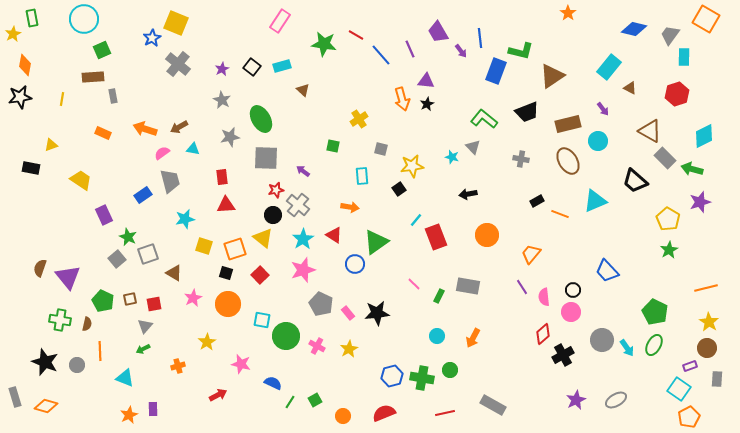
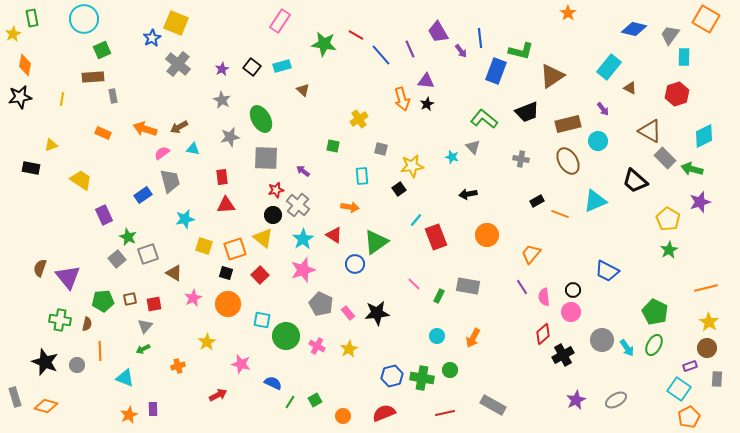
blue trapezoid at (607, 271): rotated 20 degrees counterclockwise
green pentagon at (103, 301): rotated 30 degrees counterclockwise
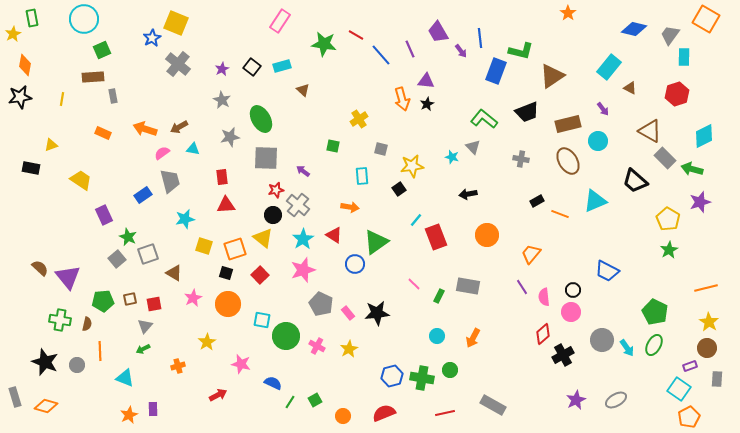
brown semicircle at (40, 268): rotated 114 degrees clockwise
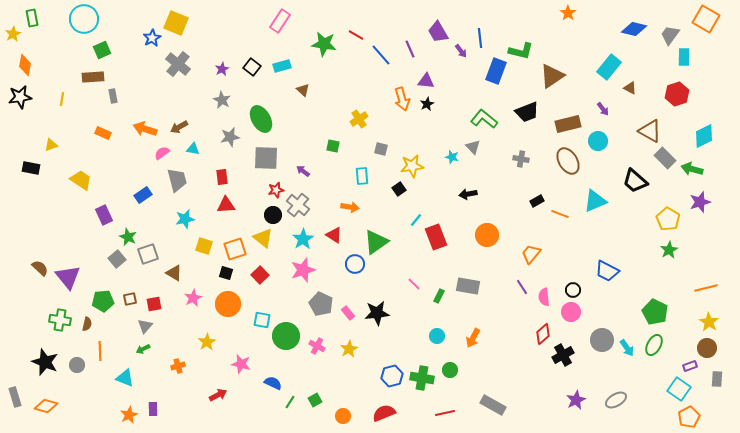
gray trapezoid at (170, 181): moved 7 px right, 1 px up
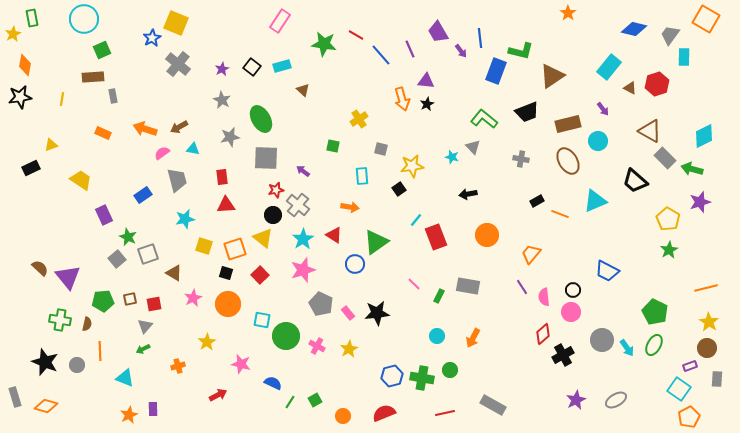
red hexagon at (677, 94): moved 20 px left, 10 px up
black rectangle at (31, 168): rotated 36 degrees counterclockwise
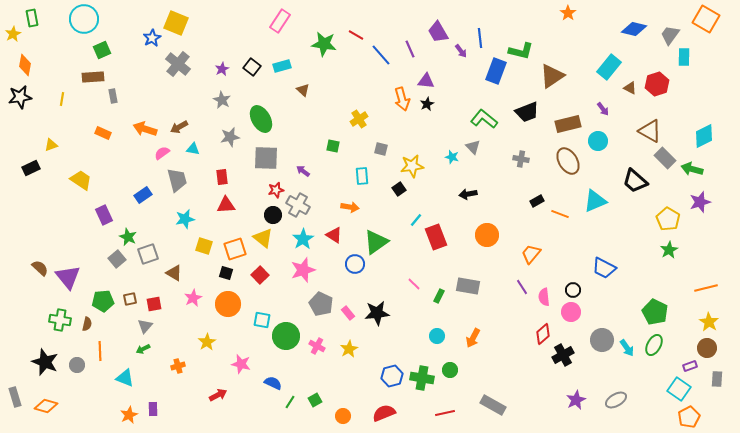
gray cross at (298, 205): rotated 10 degrees counterclockwise
blue trapezoid at (607, 271): moved 3 px left, 3 px up
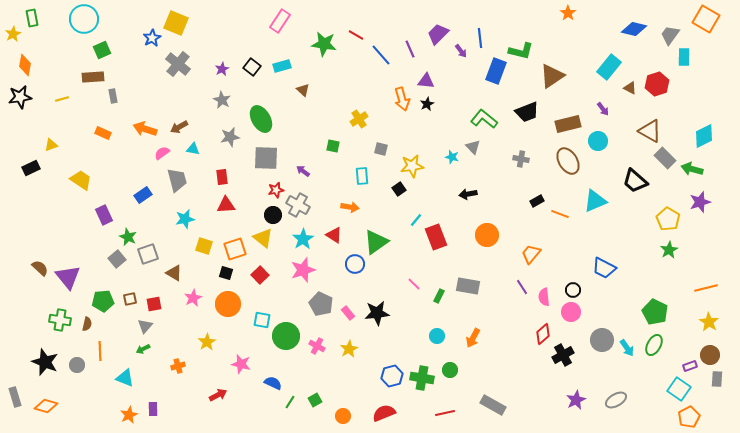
purple trapezoid at (438, 32): moved 2 px down; rotated 75 degrees clockwise
yellow line at (62, 99): rotated 64 degrees clockwise
brown circle at (707, 348): moved 3 px right, 7 px down
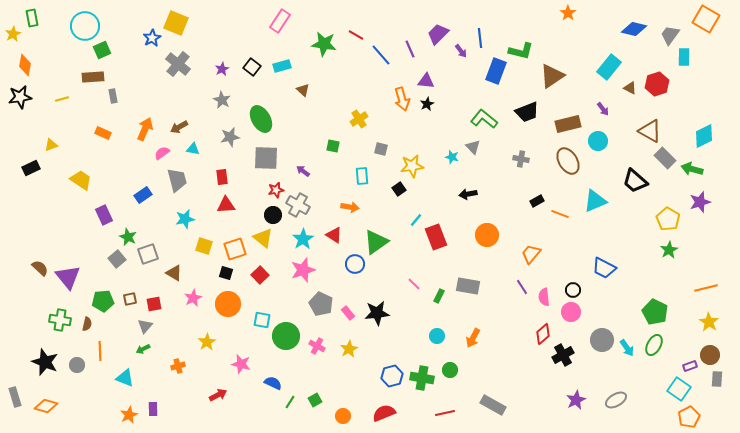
cyan circle at (84, 19): moved 1 px right, 7 px down
orange arrow at (145, 129): rotated 95 degrees clockwise
